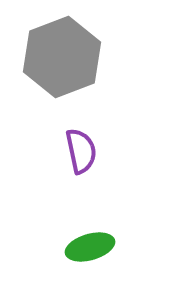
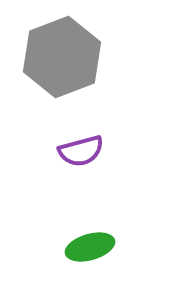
purple semicircle: rotated 87 degrees clockwise
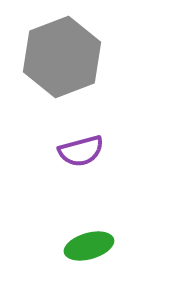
green ellipse: moved 1 px left, 1 px up
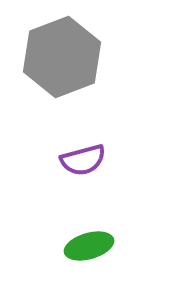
purple semicircle: moved 2 px right, 9 px down
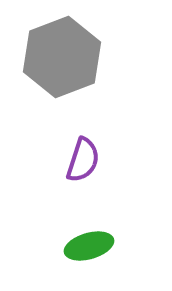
purple semicircle: rotated 57 degrees counterclockwise
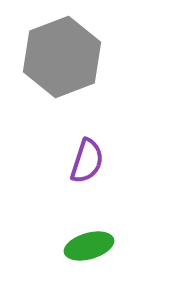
purple semicircle: moved 4 px right, 1 px down
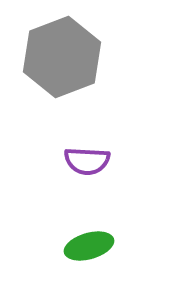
purple semicircle: rotated 75 degrees clockwise
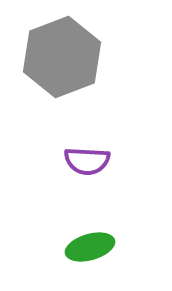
green ellipse: moved 1 px right, 1 px down
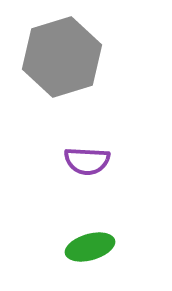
gray hexagon: rotated 4 degrees clockwise
